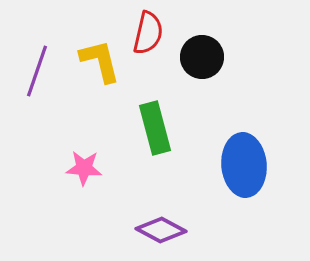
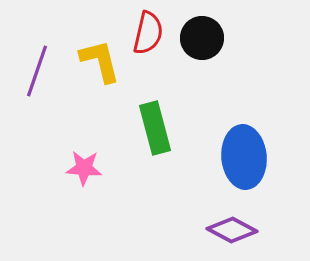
black circle: moved 19 px up
blue ellipse: moved 8 px up
purple diamond: moved 71 px right
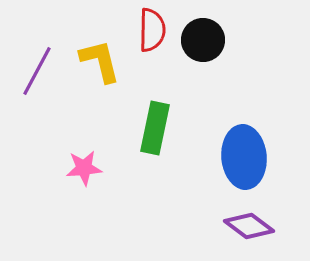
red semicircle: moved 4 px right, 3 px up; rotated 12 degrees counterclockwise
black circle: moved 1 px right, 2 px down
purple line: rotated 9 degrees clockwise
green rectangle: rotated 27 degrees clockwise
pink star: rotated 9 degrees counterclockwise
purple diamond: moved 17 px right, 4 px up; rotated 9 degrees clockwise
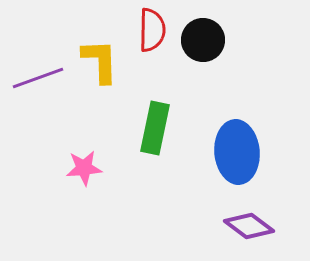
yellow L-shape: rotated 12 degrees clockwise
purple line: moved 1 px right, 7 px down; rotated 42 degrees clockwise
blue ellipse: moved 7 px left, 5 px up
